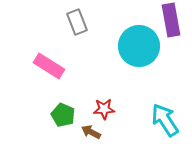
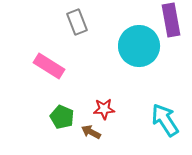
green pentagon: moved 1 px left, 2 px down
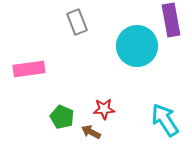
cyan circle: moved 2 px left
pink rectangle: moved 20 px left, 3 px down; rotated 40 degrees counterclockwise
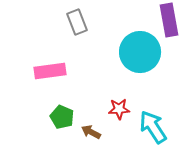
purple rectangle: moved 2 px left
cyan circle: moved 3 px right, 6 px down
pink rectangle: moved 21 px right, 2 px down
red star: moved 15 px right
cyan arrow: moved 12 px left, 7 px down
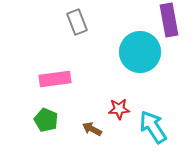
pink rectangle: moved 5 px right, 8 px down
green pentagon: moved 16 px left, 3 px down
brown arrow: moved 1 px right, 3 px up
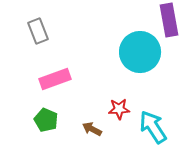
gray rectangle: moved 39 px left, 9 px down
pink rectangle: rotated 12 degrees counterclockwise
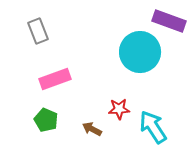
purple rectangle: moved 1 px down; rotated 60 degrees counterclockwise
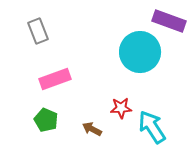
red star: moved 2 px right, 1 px up
cyan arrow: moved 1 px left
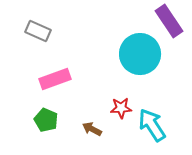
purple rectangle: rotated 36 degrees clockwise
gray rectangle: rotated 45 degrees counterclockwise
cyan circle: moved 2 px down
cyan arrow: moved 2 px up
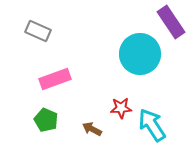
purple rectangle: moved 2 px right, 1 px down
